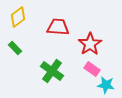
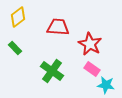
red star: rotated 10 degrees counterclockwise
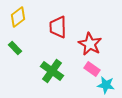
red trapezoid: rotated 95 degrees counterclockwise
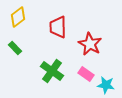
pink rectangle: moved 6 px left, 5 px down
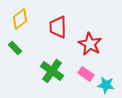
yellow diamond: moved 2 px right, 2 px down
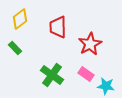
red star: rotated 15 degrees clockwise
green cross: moved 4 px down
cyan star: moved 1 px down
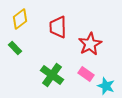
cyan star: rotated 12 degrees clockwise
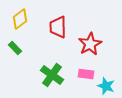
pink rectangle: rotated 28 degrees counterclockwise
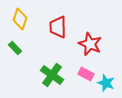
yellow diamond: rotated 35 degrees counterclockwise
red star: rotated 20 degrees counterclockwise
pink rectangle: rotated 21 degrees clockwise
cyan star: moved 3 px up
